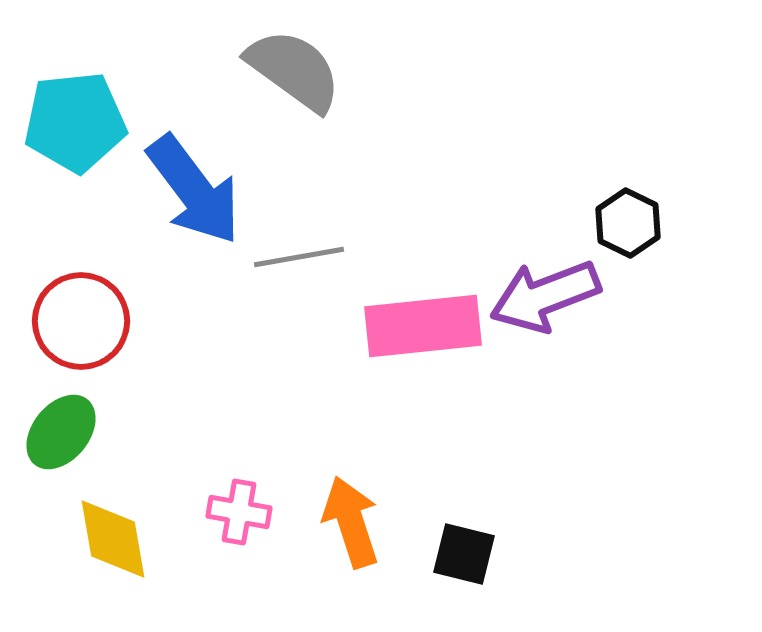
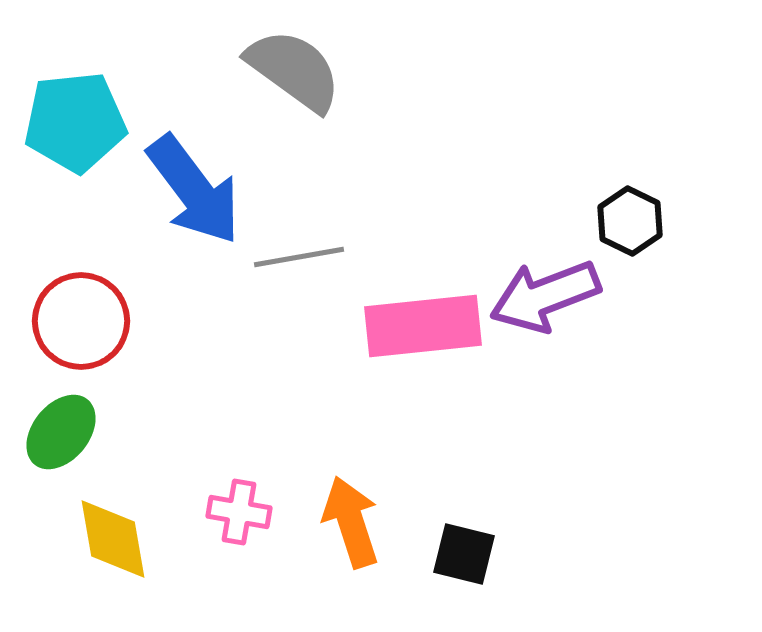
black hexagon: moved 2 px right, 2 px up
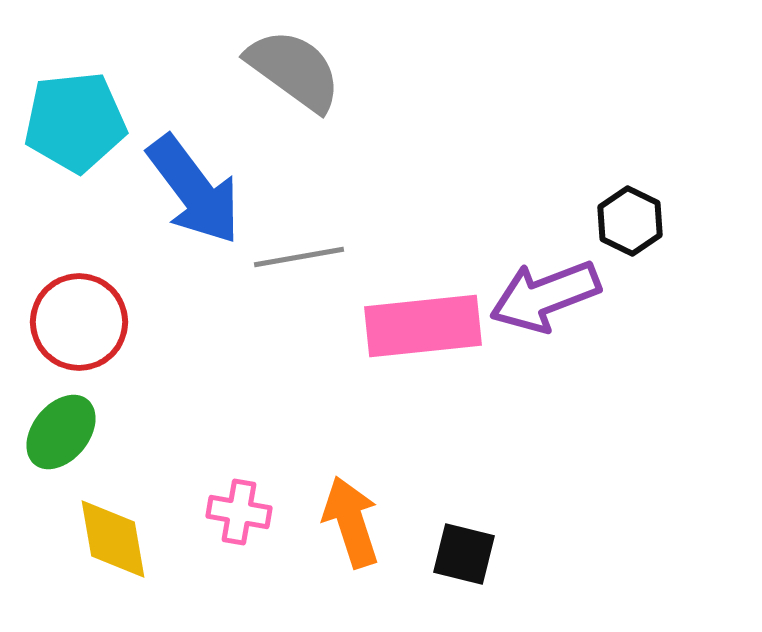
red circle: moved 2 px left, 1 px down
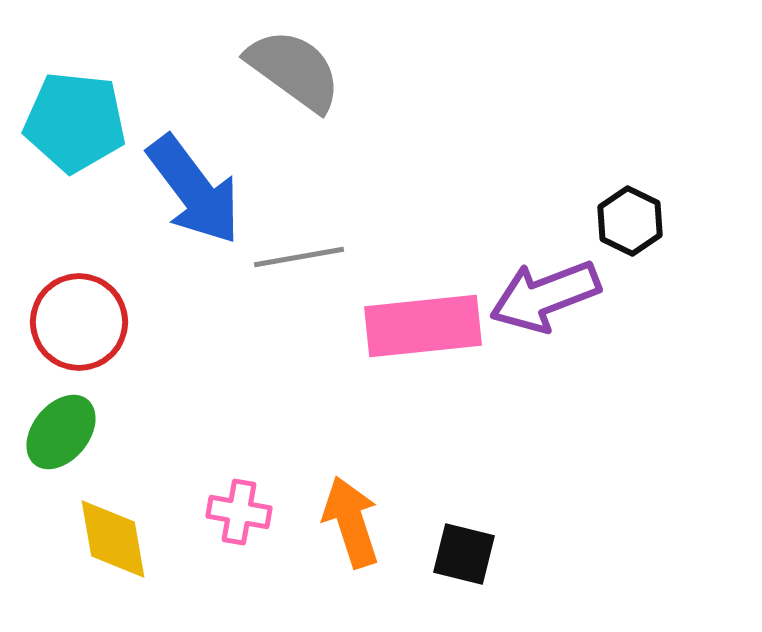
cyan pentagon: rotated 12 degrees clockwise
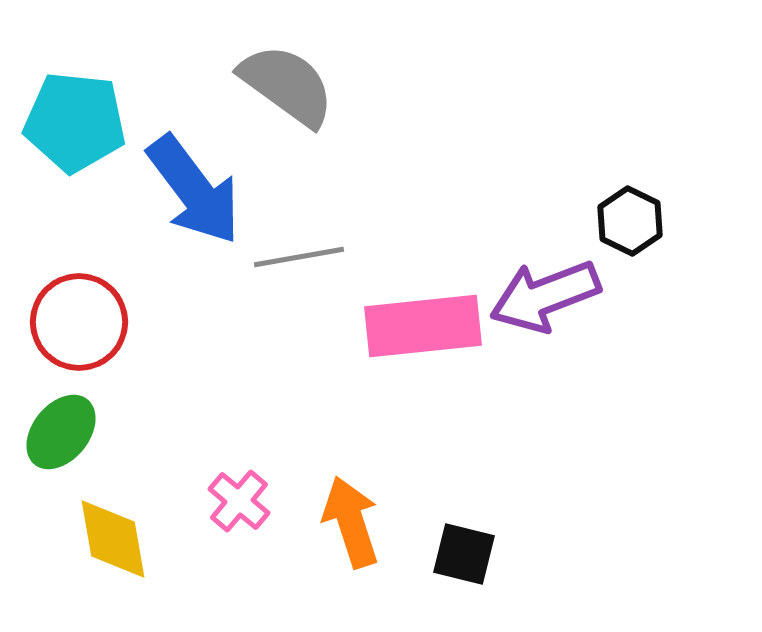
gray semicircle: moved 7 px left, 15 px down
pink cross: moved 11 px up; rotated 30 degrees clockwise
